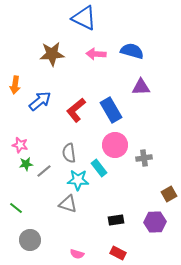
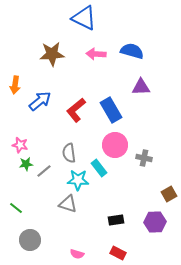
gray cross: rotated 21 degrees clockwise
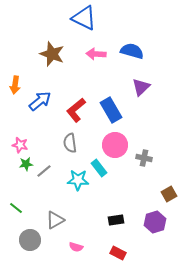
brown star: rotated 25 degrees clockwise
purple triangle: rotated 42 degrees counterclockwise
gray semicircle: moved 1 px right, 10 px up
gray triangle: moved 13 px left, 16 px down; rotated 48 degrees counterclockwise
purple hexagon: rotated 15 degrees counterclockwise
pink semicircle: moved 1 px left, 7 px up
